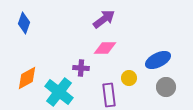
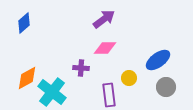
blue diamond: rotated 30 degrees clockwise
blue ellipse: rotated 10 degrees counterclockwise
cyan cross: moved 7 px left
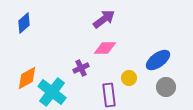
purple cross: rotated 28 degrees counterclockwise
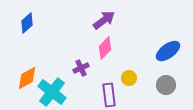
purple arrow: moved 1 px down
blue diamond: moved 3 px right
pink diamond: rotated 45 degrees counterclockwise
blue ellipse: moved 10 px right, 9 px up
gray circle: moved 2 px up
